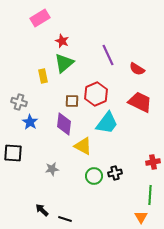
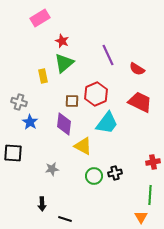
black arrow: moved 6 px up; rotated 136 degrees counterclockwise
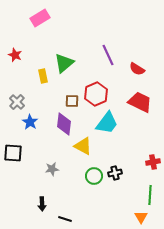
red star: moved 47 px left, 14 px down
gray cross: moved 2 px left; rotated 28 degrees clockwise
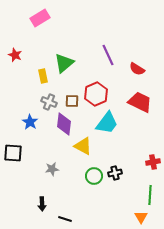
gray cross: moved 32 px right; rotated 21 degrees counterclockwise
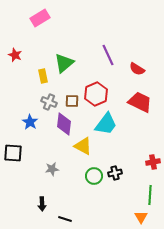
cyan trapezoid: moved 1 px left, 1 px down
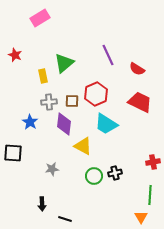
gray cross: rotated 28 degrees counterclockwise
cyan trapezoid: rotated 85 degrees clockwise
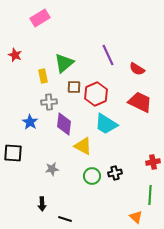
brown square: moved 2 px right, 14 px up
green circle: moved 2 px left
orange triangle: moved 5 px left; rotated 16 degrees counterclockwise
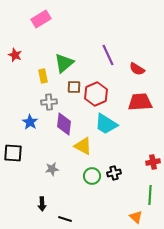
pink rectangle: moved 1 px right, 1 px down
red trapezoid: rotated 30 degrees counterclockwise
black cross: moved 1 px left
